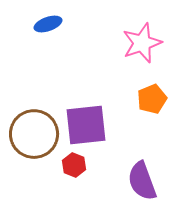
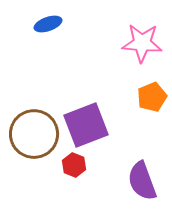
pink star: rotated 24 degrees clockwise
orange pentagon: moved 2 px up
purple square: rotated 15 degrees counterclockwise
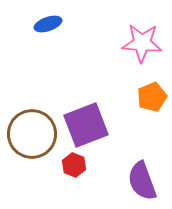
brown circle: moved 2 px left
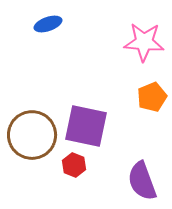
pink star: moved 2 px right, 1 px up
purple square: moved 1 px down; rotated 33 degrees clockwise
brown circle: moved 1 px down
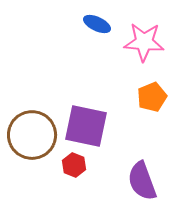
blue ellipse: moved 49 px right; rotated 44 degrees clockwise
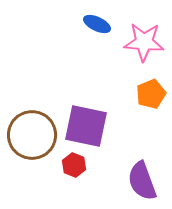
orange pentagon: moved 1 px left, 3 px up
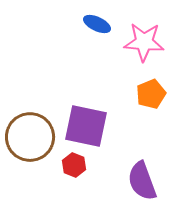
brown circle: moved 2 px left, 2 px down
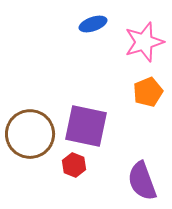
blue ellipse: moved 4 px left; rotated 44 degrees counterclockwise
pink star: rotated 21 degrees counterclockwise
orange pentagon: moved 3 px left, 2 px up
brown circle: moved 3 px up
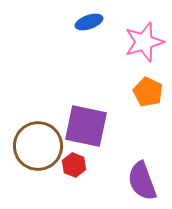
blue ellipse: moved 4 px left, 2 px up
orange pentagon: rotated 24 degrees counterclockwise
brown circle: moved 8 px right, 12 px down
